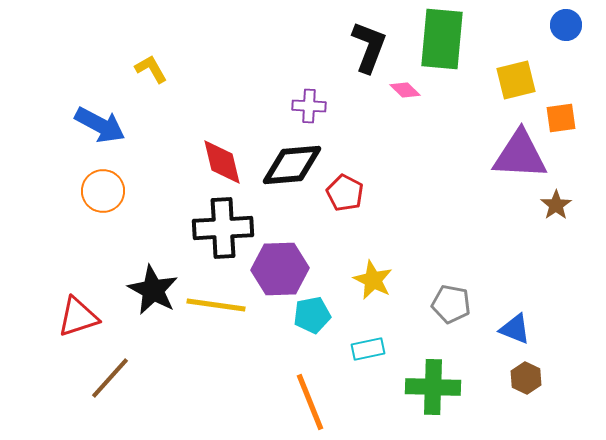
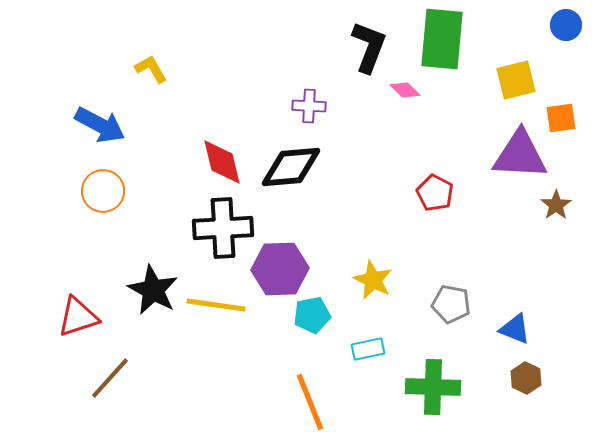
black diamond: moved 1 px left, 2 px down
red pentagon: moved 90 px right
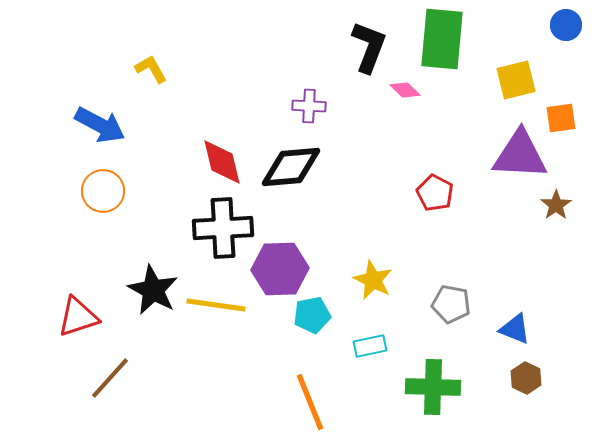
cyan rectangle: moved 2 px right, 3 px up
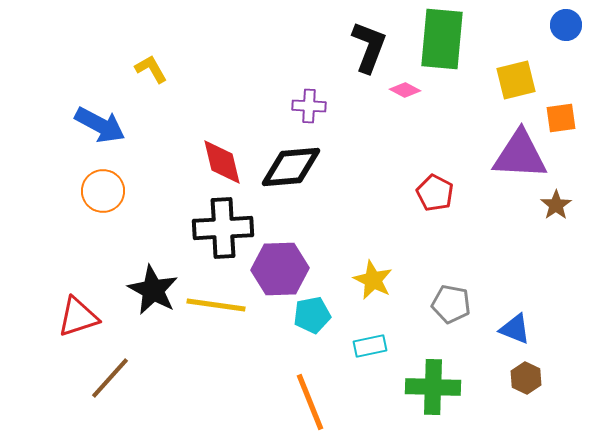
pink diamond: rotated 16 degrees counterclockwise
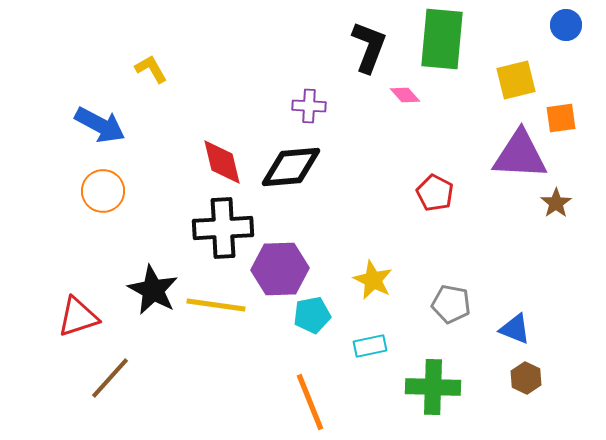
pink diamond: moved 5 px down; rotated 20 degrees clockwise
brown star: moved 2 px up
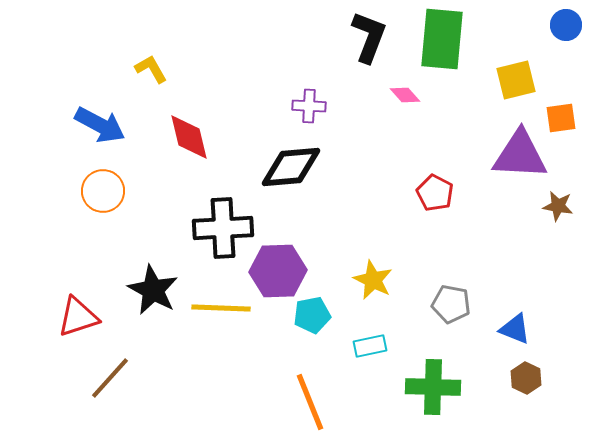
black L-shape: moved 10 px up
red diamond: moved 33 px left, 25 px up
brown star: moved 2 px right, 3 px down; rotated 28 degrees counterclockwise
purple hexagon: moved 2 px left, 2 px down
yellow line: moved 5 px right, 3 px down; rotated 6 degrees counterclockwise
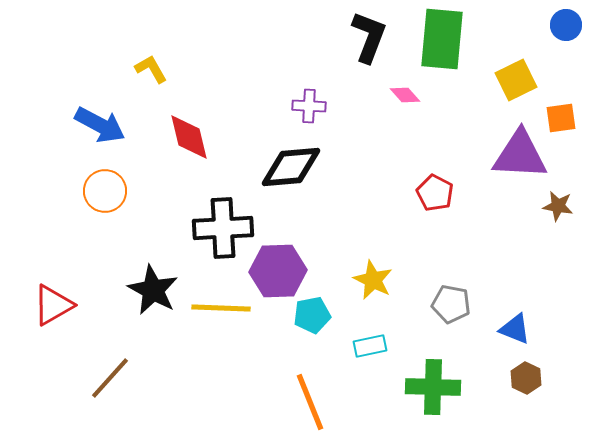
yellow square: rotated 12 degrees counterclockwise
orange circle: moved 2 px right
red triangle: moved 25 px left, 12 px up; rotated 12 degrees counterclockwise
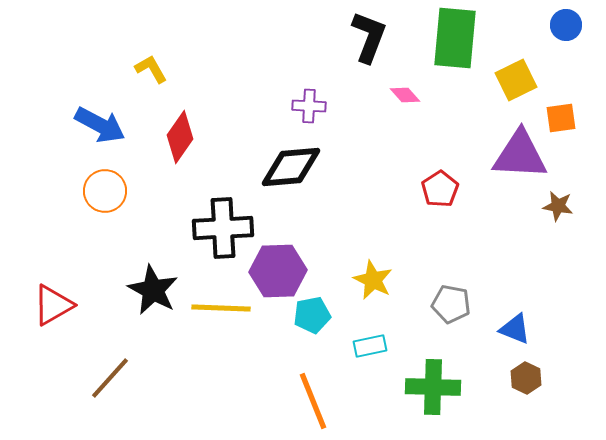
green rectangle: moved 13 px right, 1 px up
red diamond: moved 9 px left; rotated 48 degrees clockwise
red pentagon: moved 5 px right, 4 px up; rotated 12 degrees clockwise
orange line: moved 3 px right, 1 px up
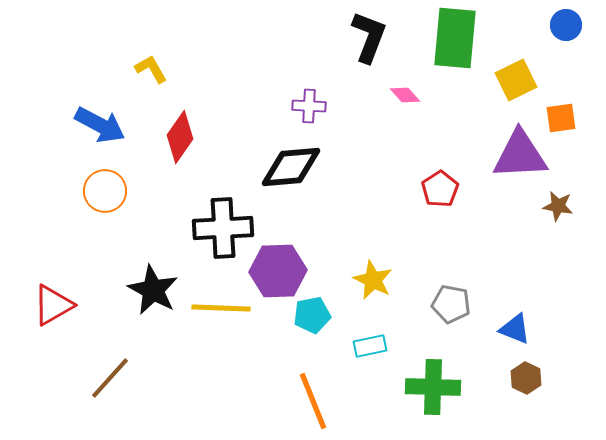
purple triangle: rotated 6 degrees counterclockwise
